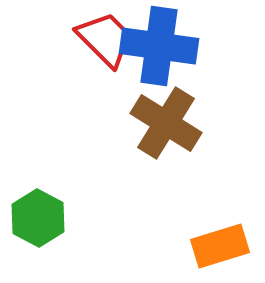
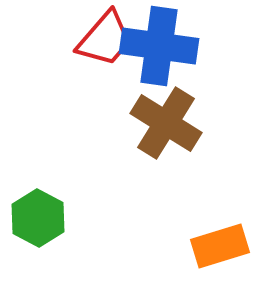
red trapezoid: rotated 86 degrees clockwise
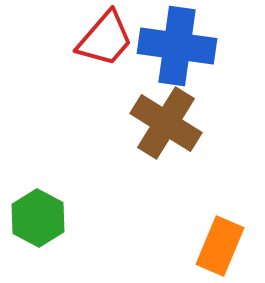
blue cross: moved 18 px right
orange rectangle: rotated 50 degrees counterclockwise
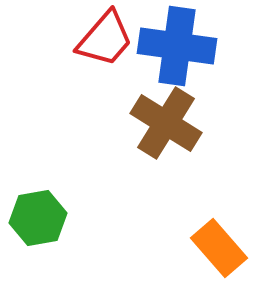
green hexagon: rotated 22 degrees clockwise
orange rectangle: moved 1 px left, 2 px down; rotated 64 degrees counterclockwise
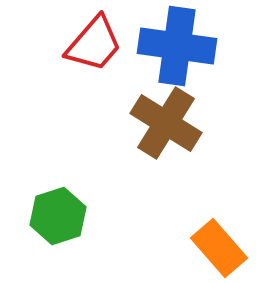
red trapezoid: moved 11 px left, 5 px down
green hexagon: moved 20 px right, 2 px up; rotated 8 degrees counterclockwise
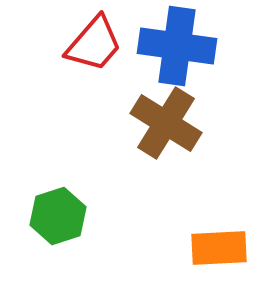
orange rectangle: rotated 52 degrees counterclockwise
